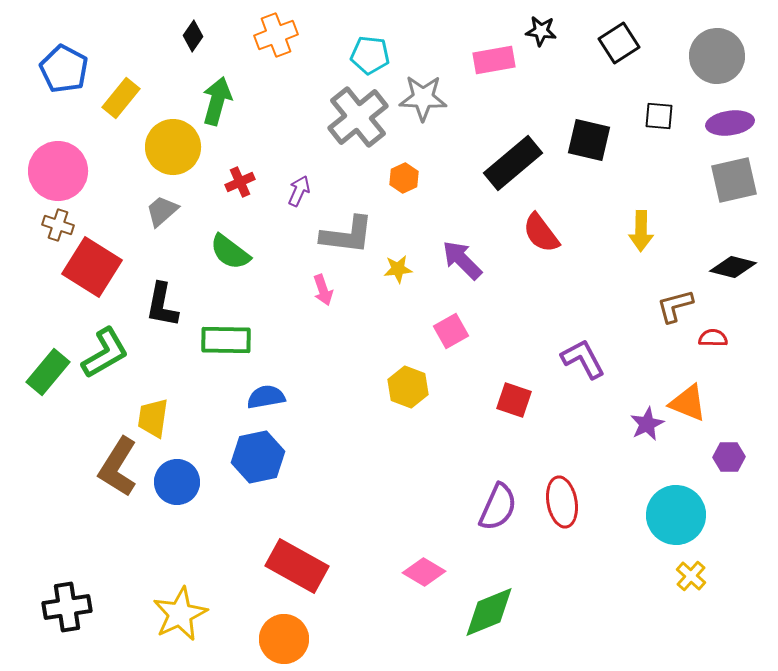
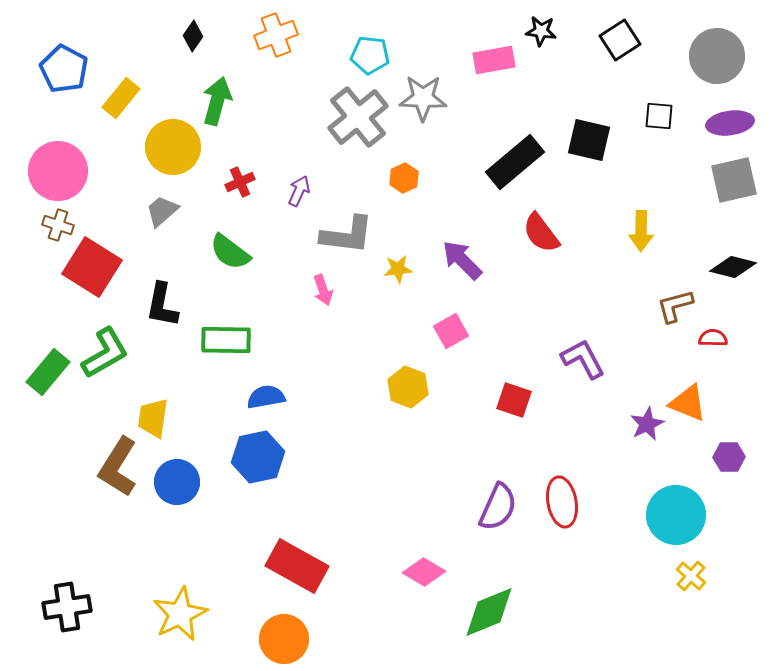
black square at (619, 43): moved 1 px right, 3 px up
black rectangle at (513, 163): moved 2 px right, 1 px up
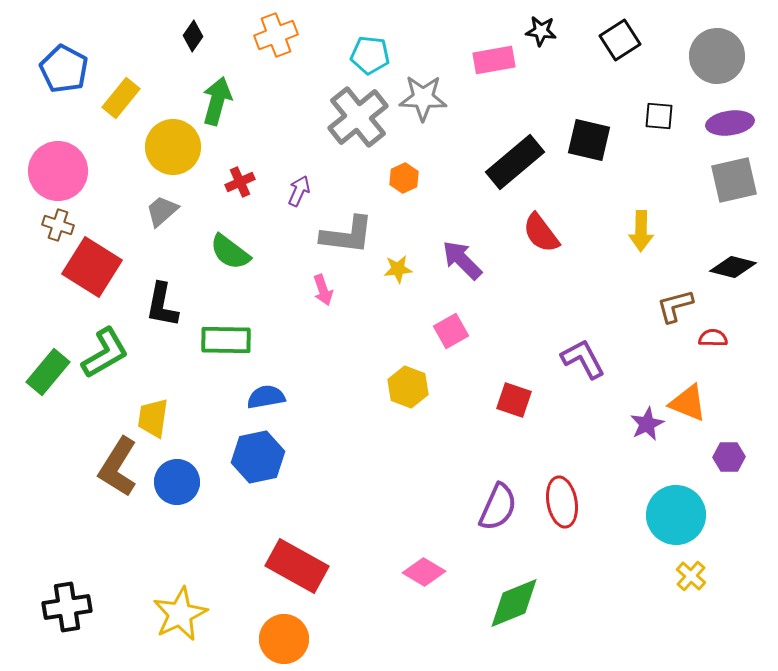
green diamond at (489, 612): moved 25 px right, 9 px up
